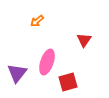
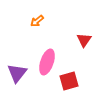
red square: moved 1 px right, 1 px up
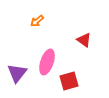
red triangle: rotated 28 degrees counterclockwise
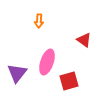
orange arrow: moved 2 px right; rotated 48 degrees counterclockwise
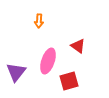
red triangle: moved 6 px left, 6 px down
pink ellipse: moved 1 px right, 1 px up
purple triangle: moved 1 px left, 1 px up
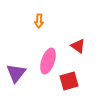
purple triangle: moved 1 px down
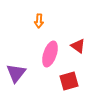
pink ellipse: moved 2 px right, 7 px up
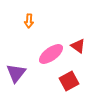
orange arrow: moved 10 px left
pink ellipse: moved 1 px right; rotated 35 degrees clockwise
red square: rotated 12 degrees counterclockwise
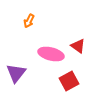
orange arrow: rotated 24 degrees clockwise
pink ellipse: rotated 50 degrees clockwise
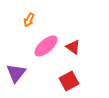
orange arrow: moved 1 px up
red triangle: moved 5 px left, 1 px down
pink ellipse: moved 5 px left, 8 px up; rotated 55 degrees counterclockwise
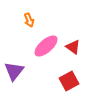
orange arrow: rotated 48 degrees counterclockwise
purple triangle: moved 2 px left, 2 px up
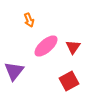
red triangle: rotated 28 degrees clockwise
